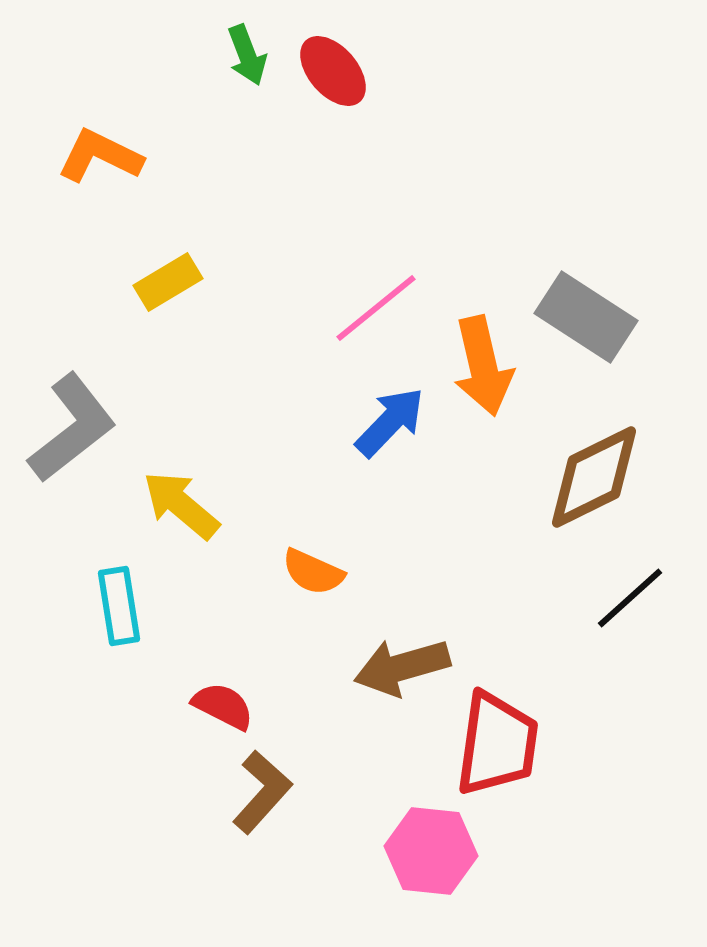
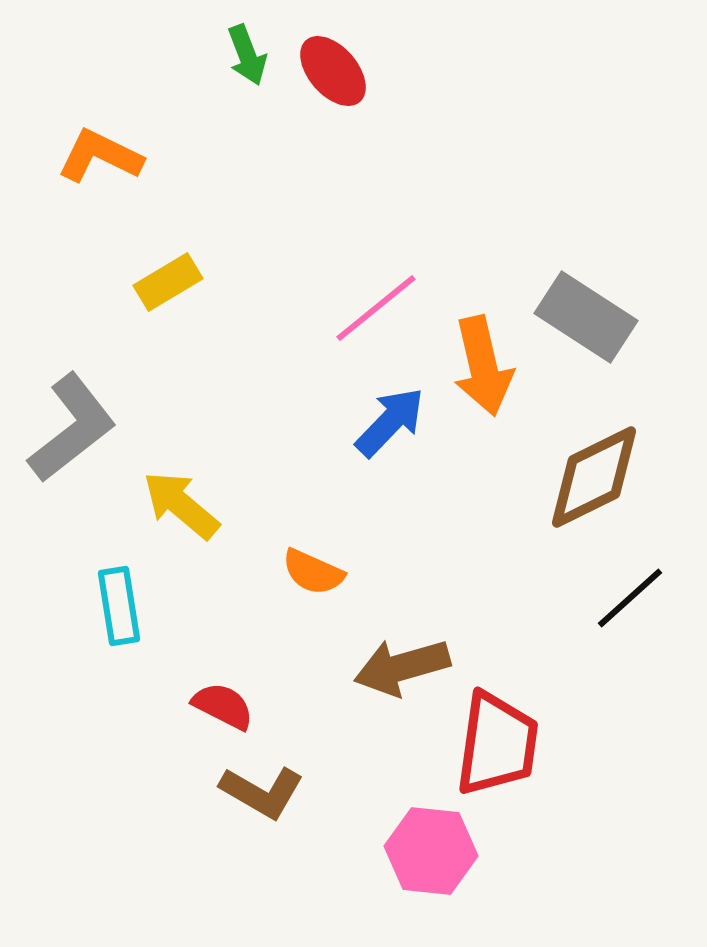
brown L-shape: rotated 78 degrees clockwise
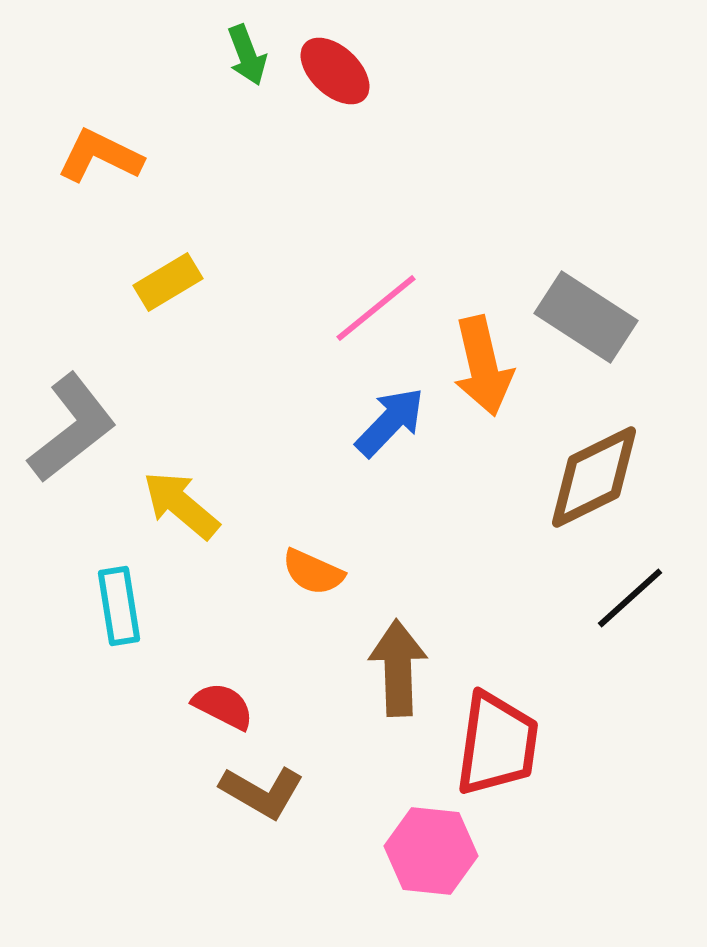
red ellipse: moved 2 px right; rotated 6 degrees counterclockwise
brown arrow: moved 4 px left, 1 px down; rotated 104 degrees clockwise
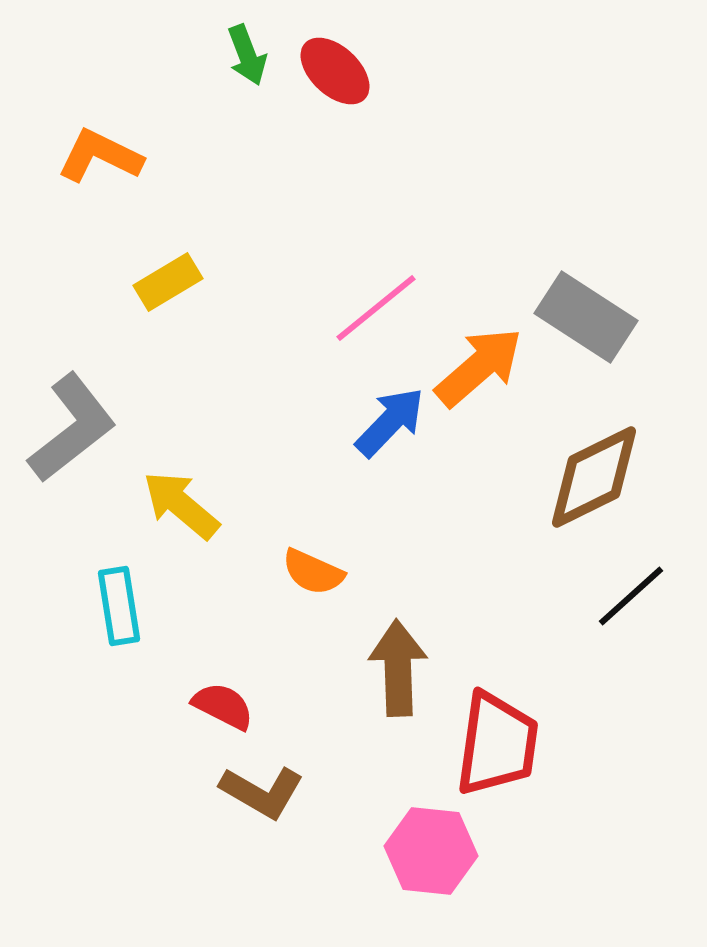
orange arrow: moved 4 px left, 1 px down; rotated 118 degrees counterclockwise
black line: moved 1 px right, 2 px up
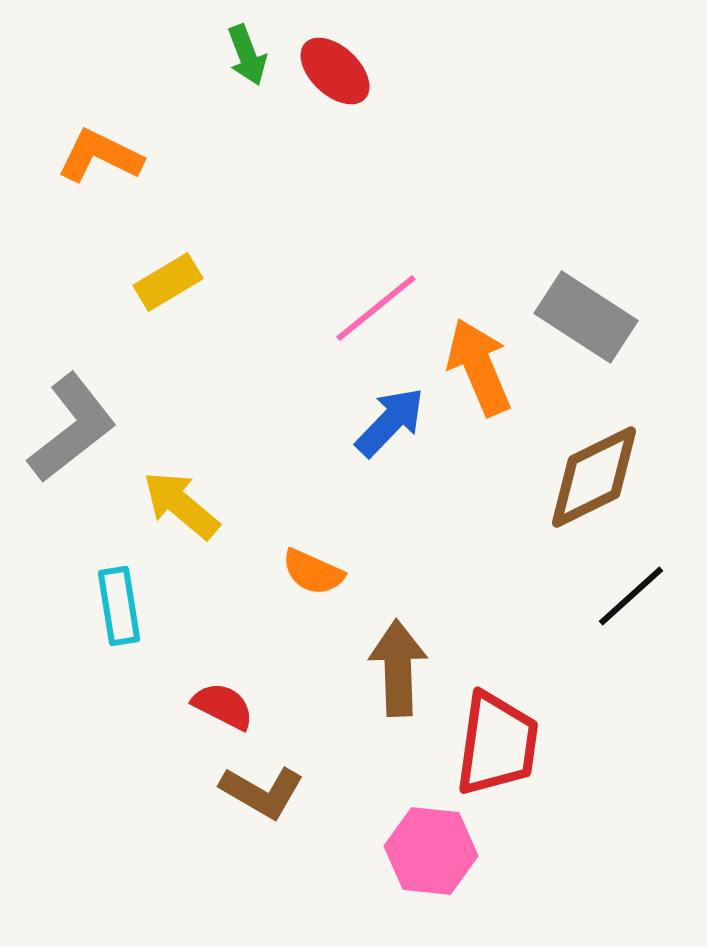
orange arrow: rotated 72 degrees counterclockwise
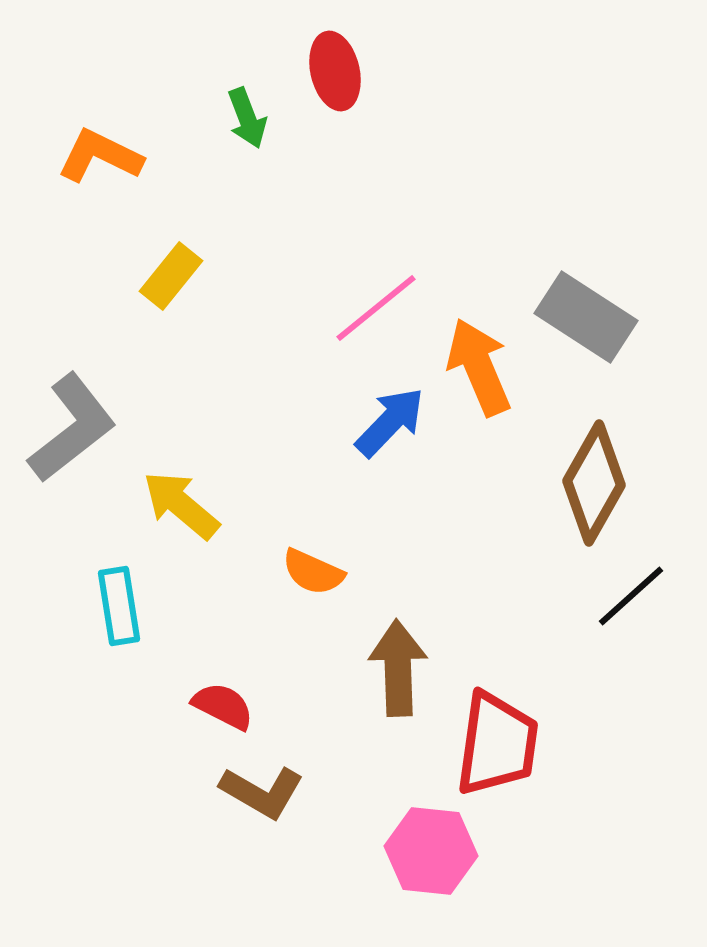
green arrow: moved 63 px down
red ellipse: rotated 34 degrees clockwise
yellow rectangle: moved 3 px right, 6 px up; rotated 20 degrees counterclockwise
brown diamond: moved 6 px down; rotated 34 degrees counterclockwise
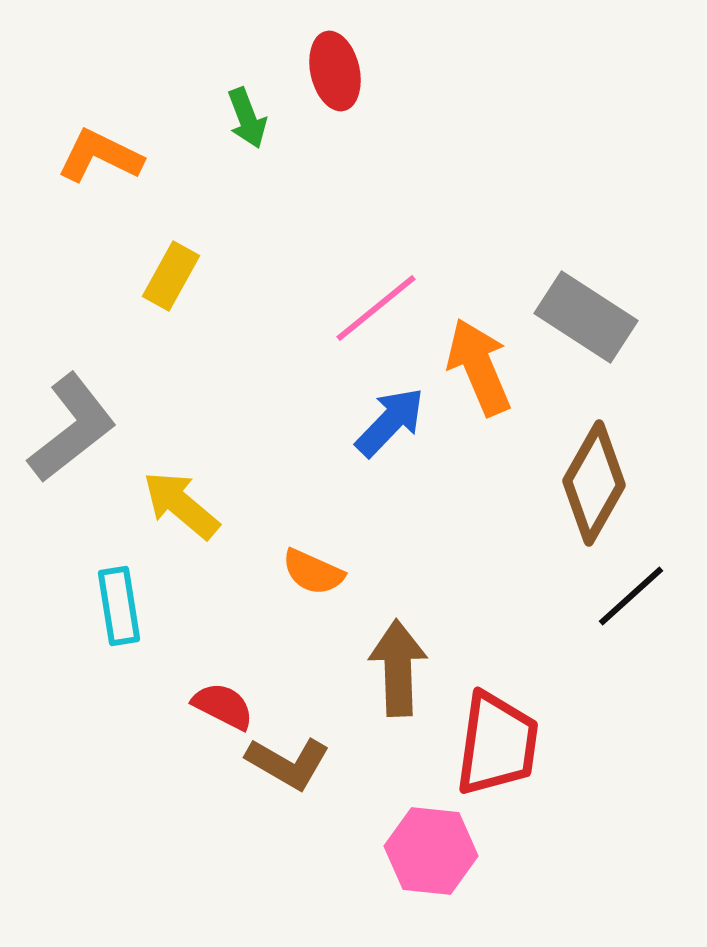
yellow rectangle: rotated 10 degrees counterclockwise
brown L-shape: moved 26 px right, 29 px up
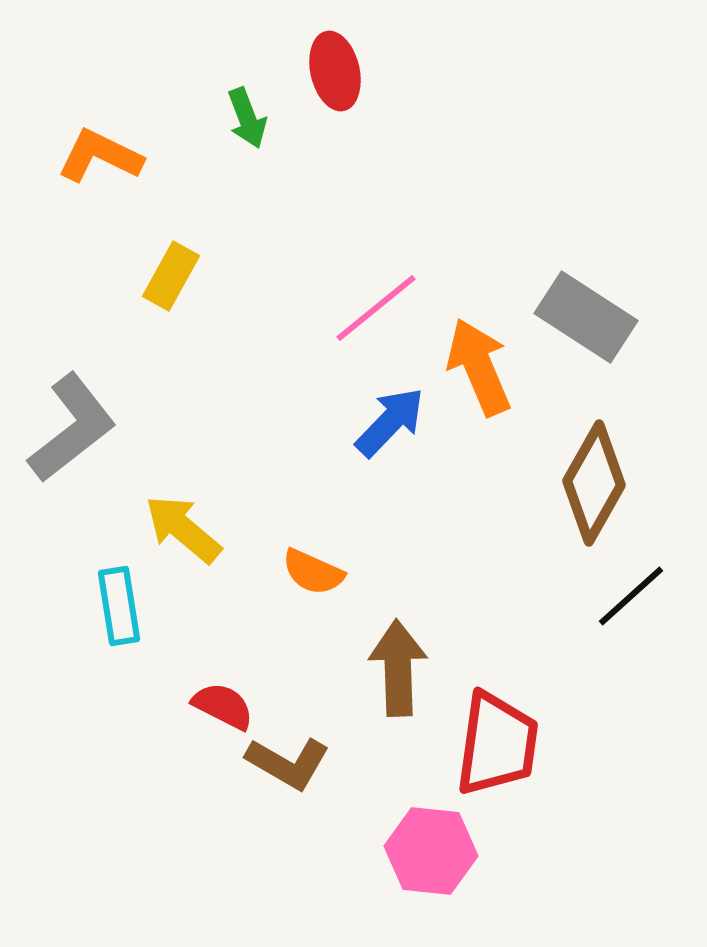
yellow arrow: moved 2 px right, 24 px down
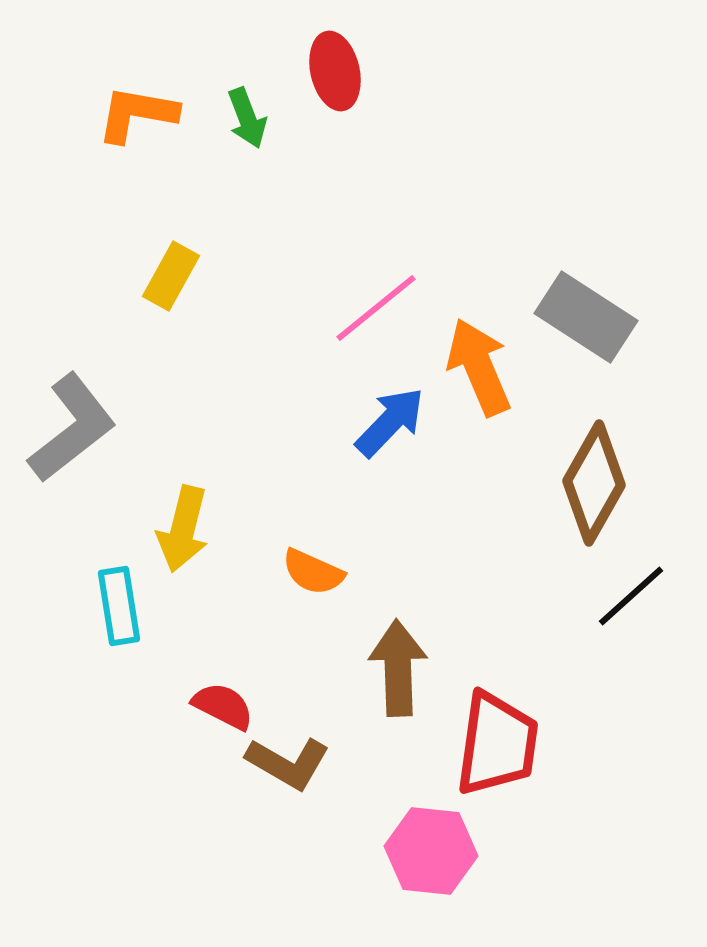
orange L-shape: moved 37 px right, 42 px up; rotated 16 degrees counterclockwise
yellow arrow: rotated 116 degrees counterclockwise
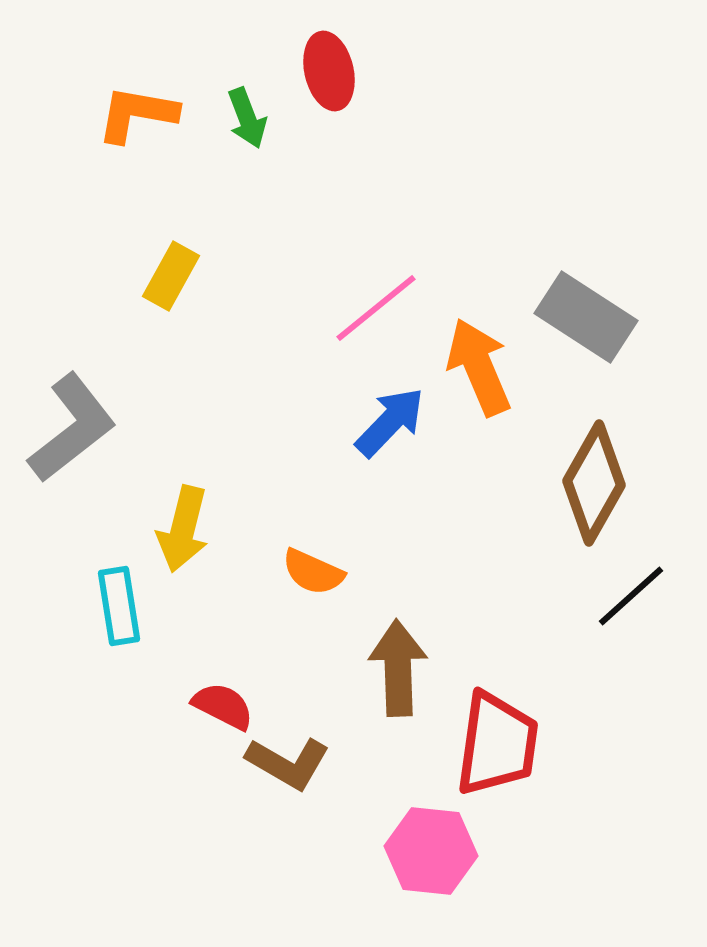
red ellipse: moved 6 px left
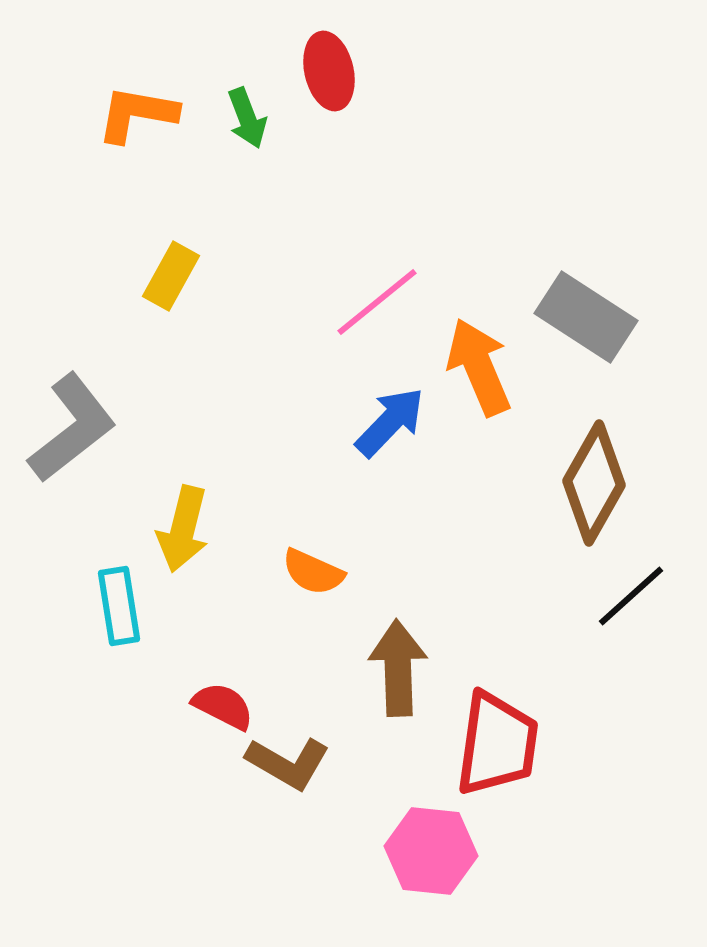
pink line: moved 1 px right, 6 px up
